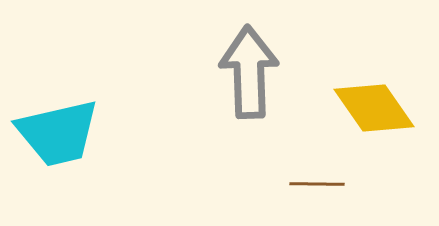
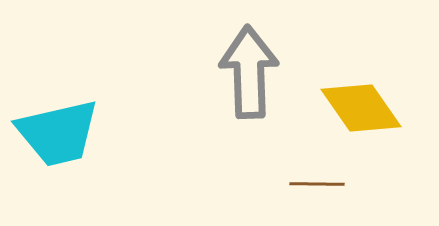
yellow diamond: moved 13 px left
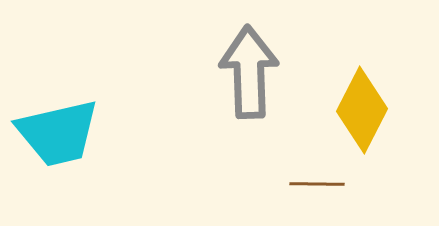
yellow diamond: moved 1 px right, 2 px down; rotated 62 degrees clockwise
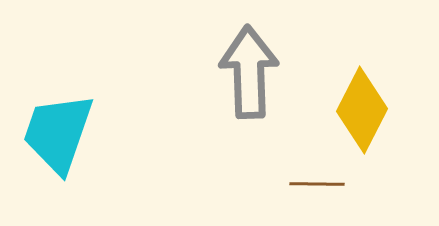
cyan trapezoid: rotated 122 degrees clockwise
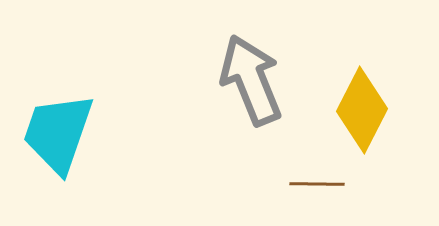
gray arrow: moved 2 px right, 8 px down; rotated 20 degrees counterclockwise
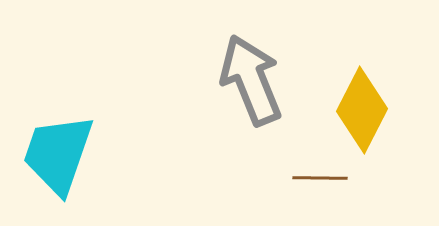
cyan trapezoid: moved 21 px down
brown line: moved 3 px right, 6 px up
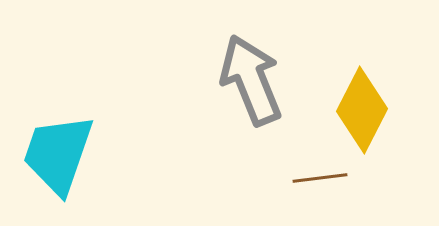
brown line: rotated 8 degrees counterclockwise
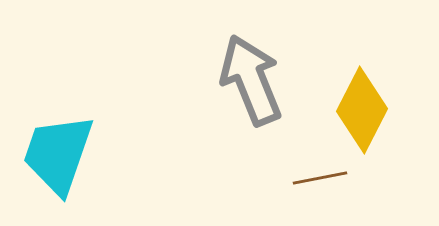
brown line: rotated 4 degrees counterclockwise
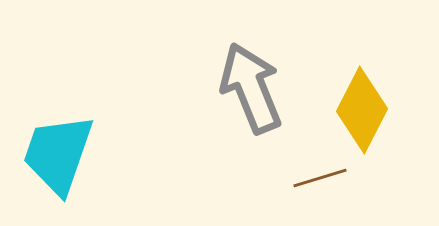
gray arrow: moved 8 px down
brown line: rotated 6 degrees counterclockwise
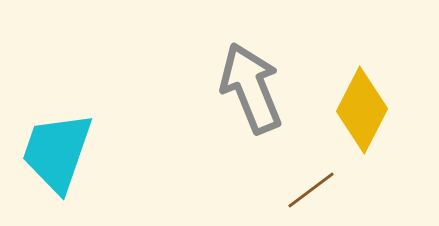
cyan trapezoid: moved 1 px left, 2 px up
brown line: moved 9 px left, 12 px down; rotated 20 degrees counterclockwise
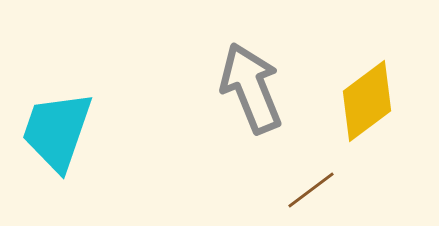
yellow diamond: moved 5 px right, 9 px up; rotated 26 degrees clockwise
cyan trapezoid: moved 21 px up
